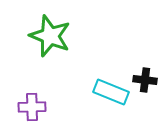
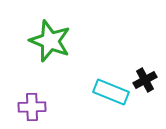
green star: moved 5 px down
black cross: rotated 35 degrees counterclockwise
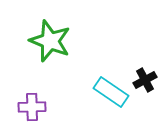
cyan rectangle: rotated 12 degrees clockwise
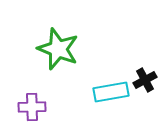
green star: moved 8 px right, 8 px down
cyan rectangle: rotated 44 degrees counterclockwise
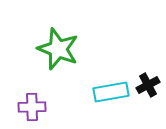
black cross: moved 3 px right, 5 px down
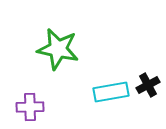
green star: rotated 9 degrees counterclockwise
purple cross: moved 2 px left
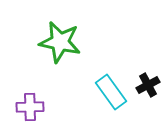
green star: moved 2 px right, 7 px up
cyan rectangle: rotated 64 degrees clockwise
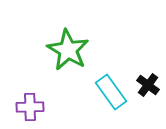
green star: moved 8 px right, 8 px down; rotated 18 degrees clockwise
black cross: rotated 25 degrees counterclockwise
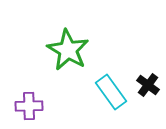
purple cross: moved 1 px left, 1 px up
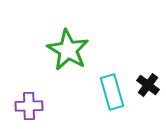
cyan rectangle: moved 1 px right; rotated 20 degrees clockwise
